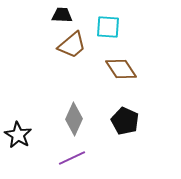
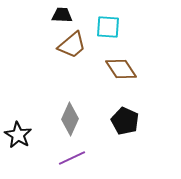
gray diamond: moved 4 px left
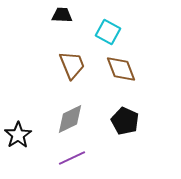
cyan square: moved 5 px down; rotated 25 degrees clockwise
brown trapezoid: moved 20 px down; rotated 72 degrees counterclockwise
brown diamond: rotated 12 degrees clockwise
gray diamond: rotated 40 degrees clockwise
black star: rotated 8 degrees clockwise
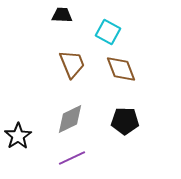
brown trapezoid: moved 1 px up
black pentagon: rotated 24 degrees counterclockwise
black star: moved 1 px down
